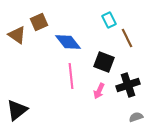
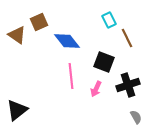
blue diamond: moved 1 px left, 1 px up
pink arrow: moved 3 px left, 2 px up
gray semicircle: rotated 80 degrees clockwise
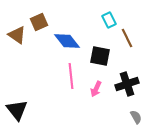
black square: moved 4 px left, 6 px up; rotated 10 degrees counterclockwise
black cross: moved 1 px left, 1 px up
black triangle: rotated 30 degrees counterclockwise
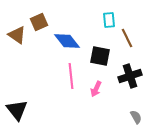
cyan rectangle: rotated 21 degrees clockwise
black cross: moved 3 px right, 8 px up
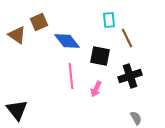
gray semicircle: moved 1 px down
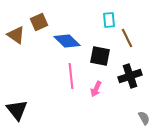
brown triangle: moved 1 px left
blue diamond: rotated 8 degrees counterclockwise
gray semicircle: moved 8 px right
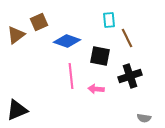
brown triangle: rotated 48 degrees clockwise
blue diamond: rotated 24 degrees counterclockwise
pink arrow: rotated 70 degrees clockwise
black triangle: rotated 45 degrees clockwise
gray semicircle: rotated 128 degrees clockwise
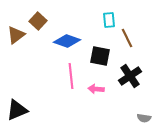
brown square: moved 1 px left, 1 px up; rotated 24 degrees counterclockwise
black cross: rotated 15 degrees counterclockwise
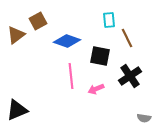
brown square: rotated 18 degrees clockwise
pink arrow: rotated 28 degrees counterclockwise
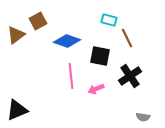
cyan rectangle: rotated 70 degrees counterclockwise
gray semicircle: moved 1 px left, 1 px up
